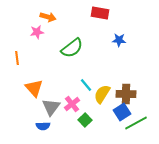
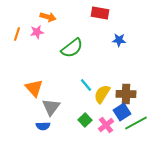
orange line: moved 24 px up; rotated 24 degrees clockwise
pink cross: moved 34 px right, 21 px down
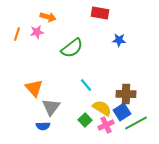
yellow semicircle: moved 14 px down; rotated 90 degrees clockwise
pink cross: rotated 14 degrees clockwise
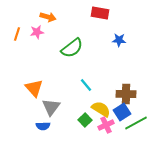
yellow semicircle: moved 1 px left, 1 px down
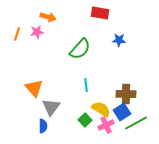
green semicircle: moved 8 px right, 1 px down; rotated 10 degrees counterclockwise
cyan line: rotated 32 degrees clockwise
blue semicircle: rotated 88 degrees counterclockwise
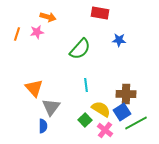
pink cross: moved 1 px left, 5 px down; rotated 28 degrees counterclockwise
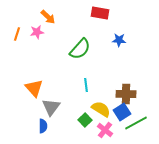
orange arrow: rotated 28 degrees clockwise
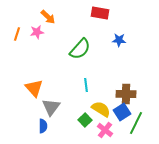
green line: rotated 35 degrees counterclockwise
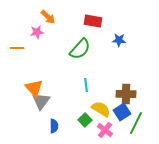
red rectangle: moved 7 px left, 8 px down
orange line: moved 14 px down; rotated 72 degrees clockwise
gray triangle: moved 10 px left, 6 px up
blue semicircle: moved 11 px right
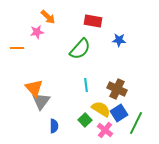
brown cross: moved 9 px left, 5 px up; rotated 24 degrees clockwise
blue square: moved 3 px left, 1 px down
